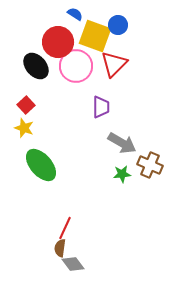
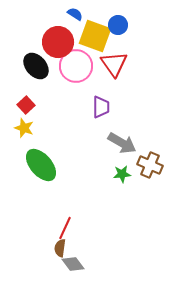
red triangle: rotated 20 degrees counterclockwise
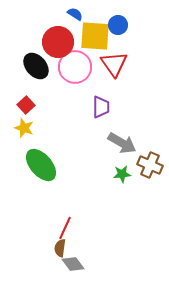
yellow square: rotated 16 degrees counterclockwise
pink circle: moved 1 px left, 1 px down
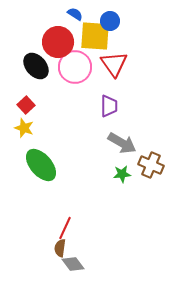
blue circle: moved 8 px left, 4 px up
purple trapezoid: moved 8 px right, 1 px up
brown cross: moved 1 px right
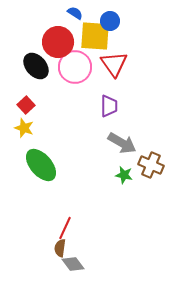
blue semicircle: moved 1 px up
green star: moved 2 px right, 1 px down; rotated 18 degrees clockwise
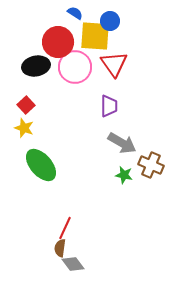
black ellipse: rotated 60 degrees counterclockwise
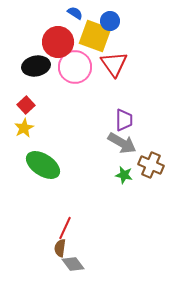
yellow square: rotated 16 degrees clockwise
purple trapezoid: moved 15 px right, 14 px down
yellow star: rotated 24 degrees clockwise
green ellipse: moved 2 px right; rotated 16 degrees counterclockwise
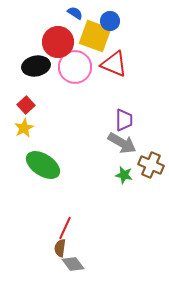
red triangle: rotated 32 degrees counterclockwise
